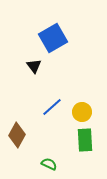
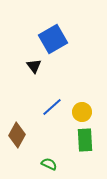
blue square: moved 1 px down
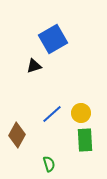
black triangle: rotated 49 degrees clockwise
blue line: moved 7 px down
yellow circle: moved 1 px left, 1 px down
green semicircle: rotated 49 degrees clockwise
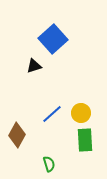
blue square: rotated 12 degrees counterclockwise
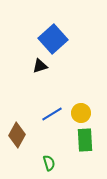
black triangle: moved 6 px right
blue line: rotated 10 degrees clockwise
green semicircle: moved 1 px up
